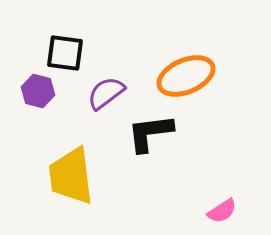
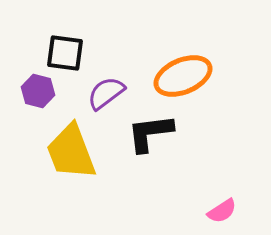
orange ellipse: moved 3 px left
yellow trapezoid: moved 24 px up; rotated 14 degrees counterclockwise
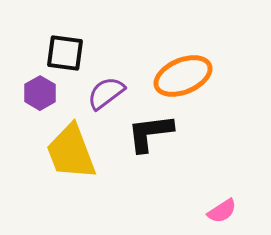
purple hexagon: moved 2 px right, 2 px down; rotated 16 degrees clockwise
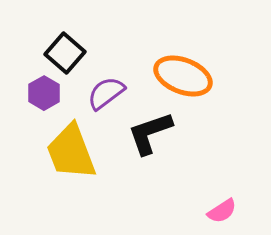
black square: rotated 33 degrees clockwise
orange ellipse: rotated 44 degrees clockwise
purple hexagon: moved 4 px right
black L-shape: rotated 12 degrees counterclockwise
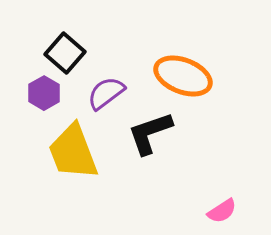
yellow trapezoid: moved 2 px right
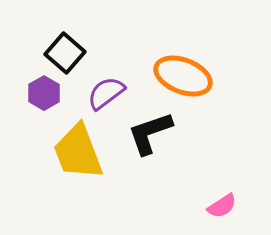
yellow trapezoid: moved 5 px right
pink semicircle: moved 5 px up
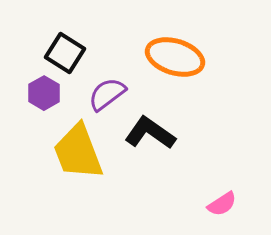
black square: rotated 9 degrees counterclockwise
orange ellipse: moved 8 px left, 19 px up; rotated 4 degrees counterclockwise
purple semicircle: moved 1 px right, 1 px down
black L-shape: rotated 54 degrees clockwise
pink semicircle: moved 2 px up
